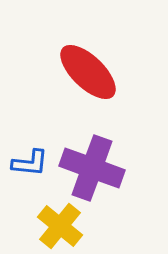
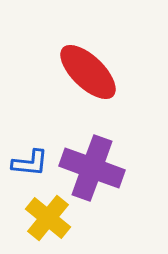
yellow cross: moved 12 px left, 8 px up
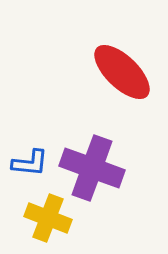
red ellipse: moved 34 px right
yellow cross: rotated 18 degrees counterclockwise
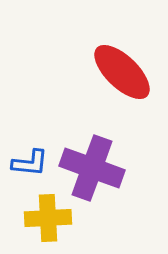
yellow cross: rotated 24 degrees counterclockwise
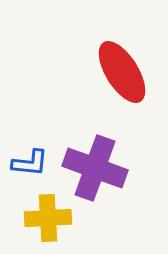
red ellipse: rotated 14 degrees clockwise
purple cross: moved 3 px right
